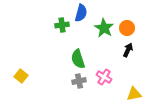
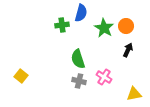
orange circle: moved 1 px left, 2 px up
gray cross: rotated 24 degrees clockwise
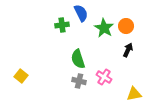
blue semicircle: rotated 42 degrees counterclockwise
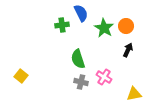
gray cross: moved 2 px right, 1 px down
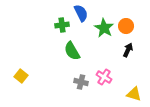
green semicircle: moved 6 px left, 8 px up; rotated 12 degrees counterclockwise
yellow triangle: rotated 28 degrees clockwise
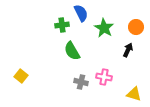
orange circle: moved 10 px right, 1 px down
pink cross: rotated 21 degrees counterclockwise
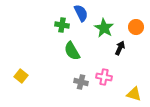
green cross: rotated 16 degrees clockwise
black arrow: moved 8 px left, 2 px up
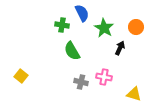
blue semicircle: moved 1 px right
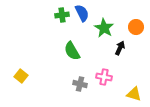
green cross: moved 10 px up; rotated 16 degrees counterclockwise
gray cross: moved 1 px left, 2 px down
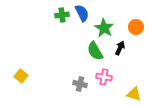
green semicircle: moved 23 px right
